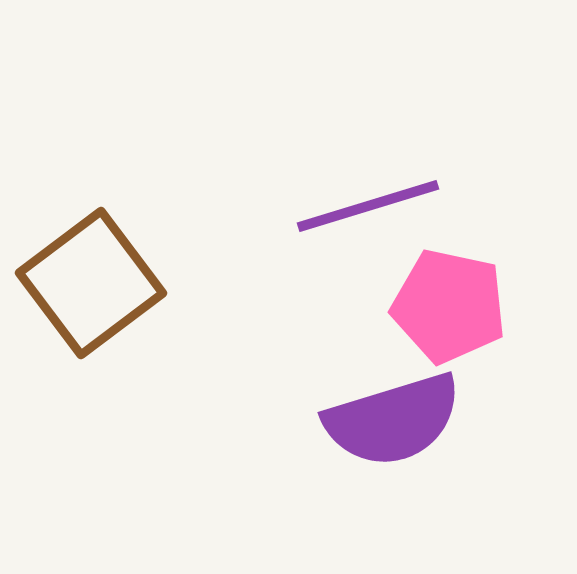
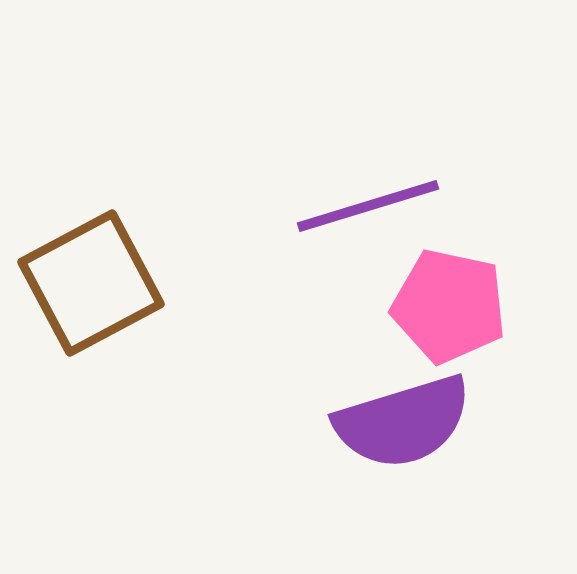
brown square: rotated 9 degrees clockwise
purple semicircle: moved 10 px right, 2 px down
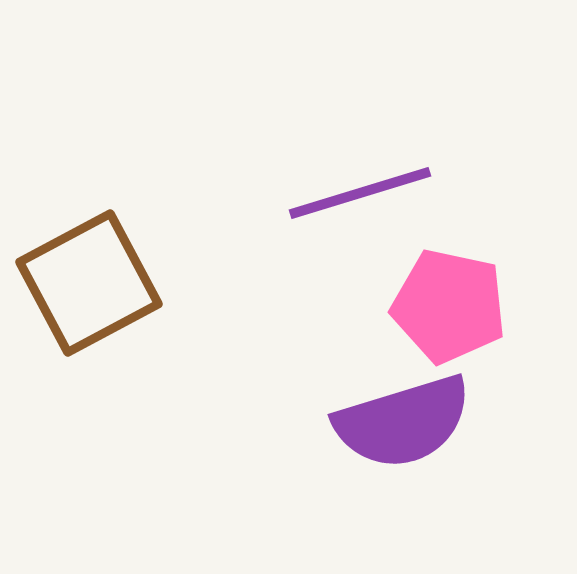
purple line: moved 8 px left, 13 px up
brown square: moved 2 px left
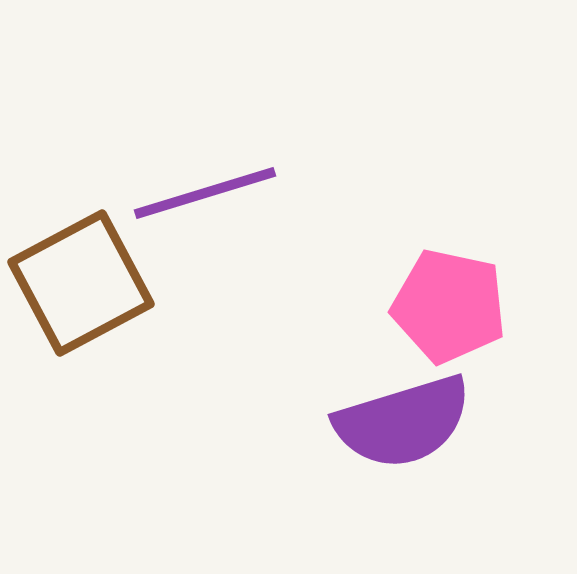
purple line: moved 155 px left
brown square: moved 8 px left
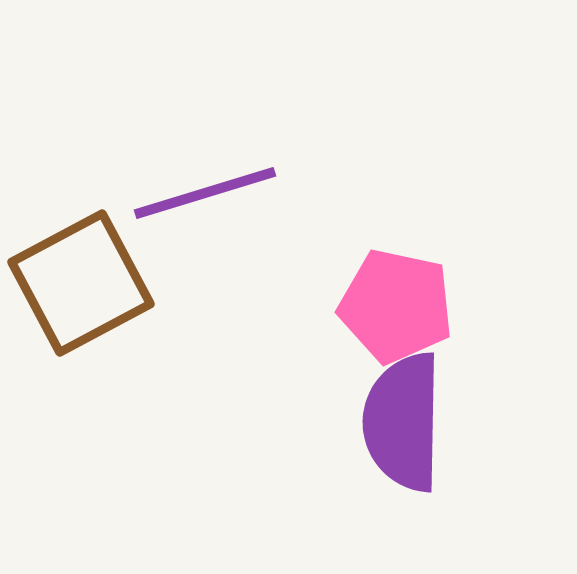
pink pentagon: moved 53 px left
purple semicircle: rotated 108 degrees clockwise
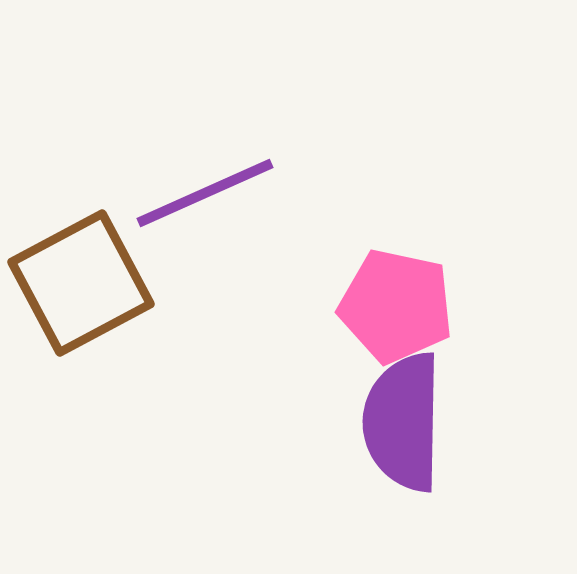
purple line: rotated 7 degrees counterclockwise
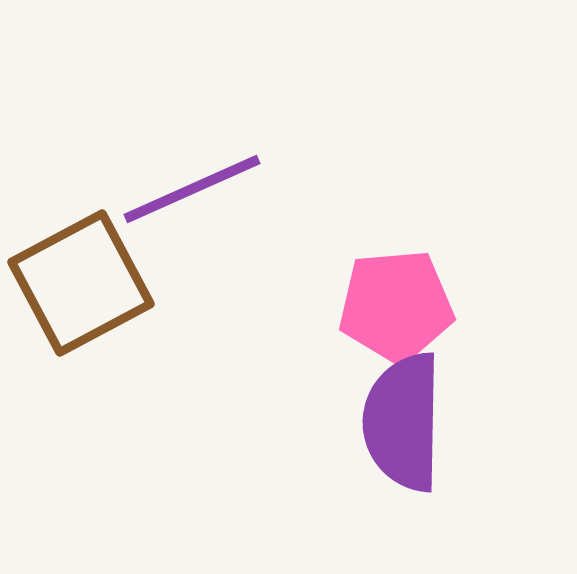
purple line: moved 13 px left, 4 px up
pink pentagon: rotated 17 degrees counterclockwise
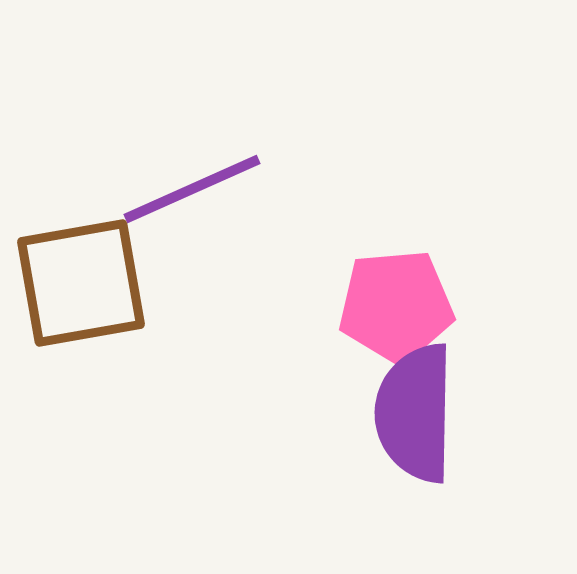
brown square: rotated 18 degrees clockwise
purple semicircle: moved 12 px right, 9 px up
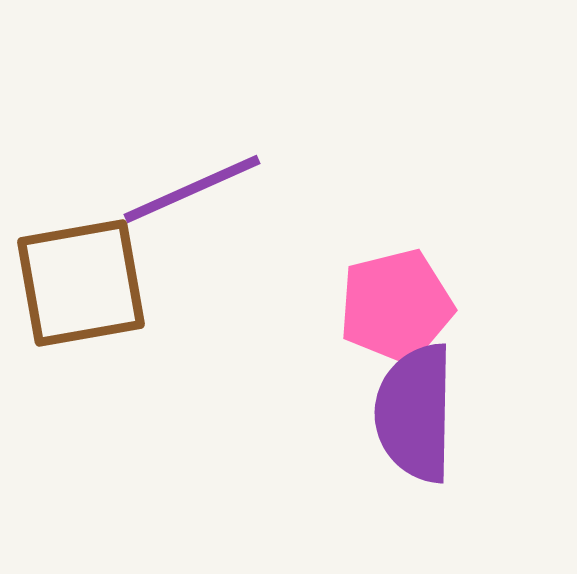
pink pentagon: rotated 9 degrees counterclockwise
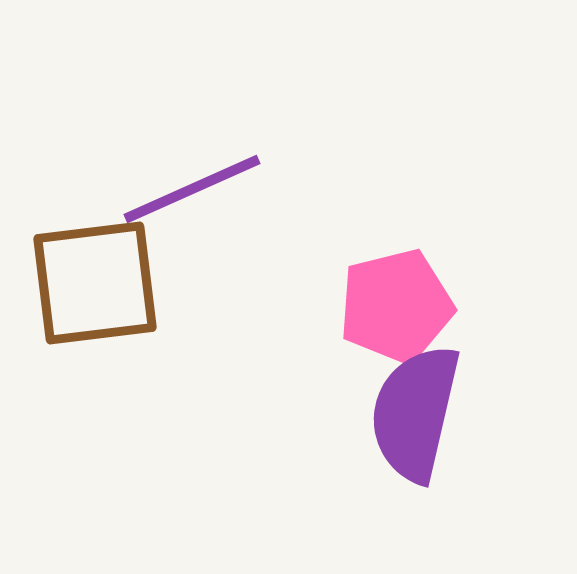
brown square: moved 14 px right; rotated 3 degrees clockwise
purple semicircle: rotated 12 degrees clockwise
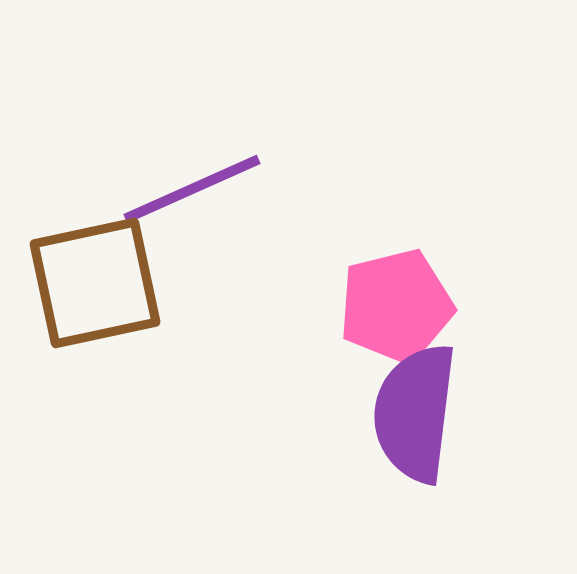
brown square: rotated 5 degrees counterclockwise
purple semicircle: rotated 6 degrees counterclockwise
